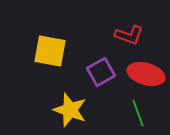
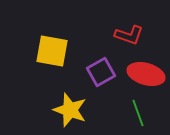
yellow square: moved 2 px right
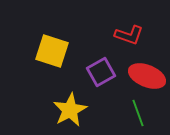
yellow square: rotated 8 degrees clockwise
red ellipse: moved 1 px right, 2 px down; rotated 6 degrees clockwise
yellow star: rotated 24 degrees clockwise
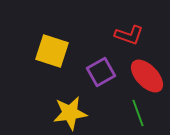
red ellipse: rotated 24 degrees clockwise
yellow star: moved 3 px down; rotated 20 degrees clockwise
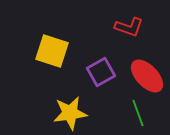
red L-shape: moved 8 px up
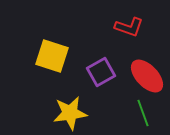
yellow square: moved 5 px down
green line: moved 5 px right
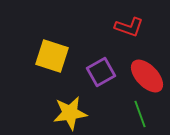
green line: moved 3 px left, 1 px down
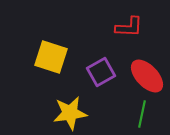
red L-shape: rotated 16 degrees counterclockwise
yellow square: moved 1 px left, 1 px down
green line: moved 2 px right; rotated 32 degrees clockwise
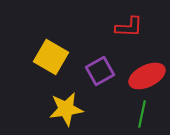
yellow square: rotated 12 degrees clockwise
purple square: moved 1 px left, 1 px up
red ellipse: rotated 72 degrees counterclockwise
yellow star: moved 4 px left, 4 px up
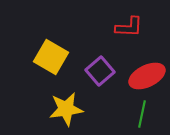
purple square: rotated 12 degrees counterclockwise
